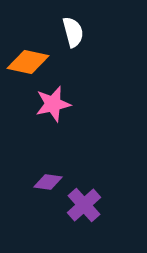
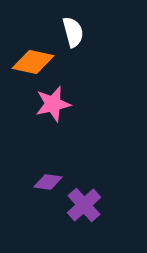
orange diamond: moved 5 px right
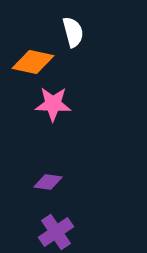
pink star: rotated 15 degrees clockwise
purple cross: moved 28 px left, 27 px down; rotated 8 degrees clockwise
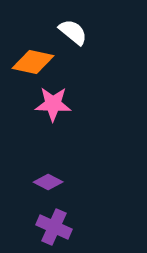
white semicircle: rotated 36 degrees counterclockwise
purple diamond: rotated 20 degrees clockwise
purple cross: moved 2 px left, 5 px up; rotated 32 degrees counterclockwise
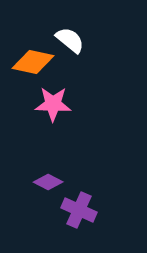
white semicircle: moved 3 px left, 8 px down
purple cross: moved 25 px right, 17 px up
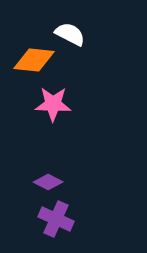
white semicircle: moved 6 px up; rotated 12 degrees counterclockwise
orange diamond: moved 1 px right, 2 px up; rotated 6 degrees counterclockwise
purple cross: moved 23 px left, 9 px down
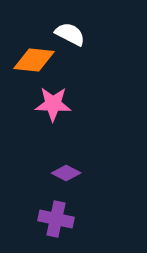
purple diamond: moved 18 px right, 9 px up
purple cross: rotated 12 degrees counterclockwise
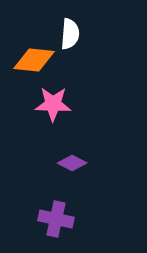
white semicircle: rotated 68 degrees clockwise
purple diamond: moved 6 px right, 10 px up
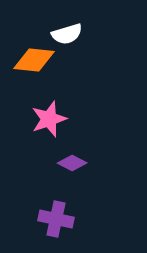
white semicircle: moved 3 px left; rotated 68 degrees clockwise
pink star: moved 4 px left, 15 px down; rotated 21 degrees counterclockwise
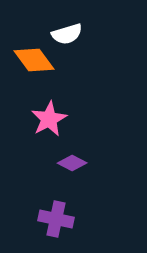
orange diamond: rotated 48 degrees clockwise
pink star: rotated 9 degrees counterclockwise
